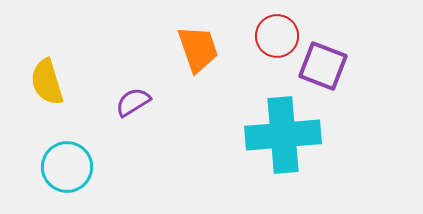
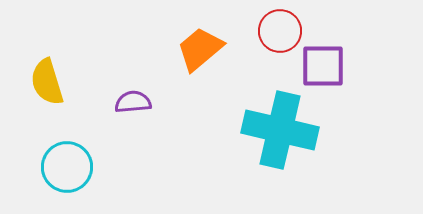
red circle: moved 3 px right, 5 px up
orange trapezoid: moved 2 px right; rotated 111 degrees counterclockwise
purple square: rotated 21 degrees counterclockwise
purple semicircle: rotated 27 degrees clockwise
cyan cross: moved 3 px left, 5 px up; rotated 18 degrees clockwise
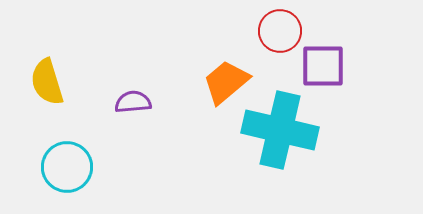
orange trapezoid: moved 26 px right, 33 px down
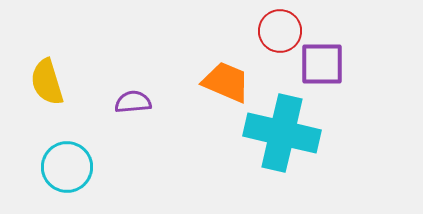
purple square: moved 1 px left, 2 px up
orange trapezoid: rotated 63 degrees clockwise
cyan cross: moved 2 px right, 3 px down
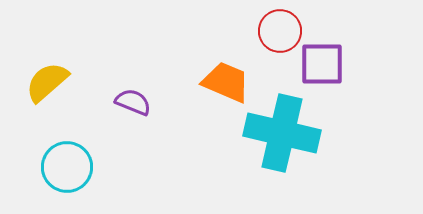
yellow semicircle: rotated 66 degrees clockwise
purple semicircle: rotated 27 degrees clockwise
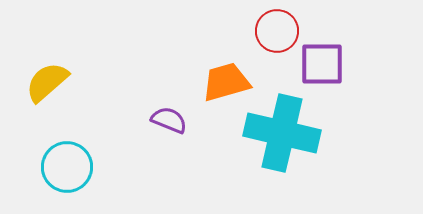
red circle: moved 3 px left
orange trapezoid: rotated 39 degrees counterclockwise
purple semicircle: moved 36 px right, 18 px down
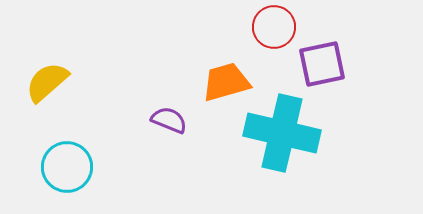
red circle: moved 3 px left, 4 px up
purple square: rotated 12 degrees counterclockwise
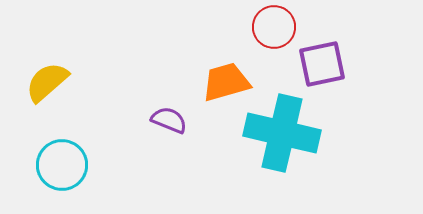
cyan circle: moved 5 px left, 2 px up
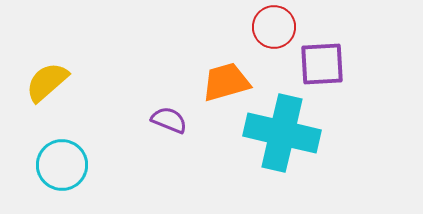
purple square: rotated 9 degrees clockwise
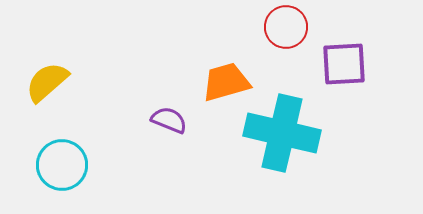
red circle: moved 12 px right
purple square: moved 22 px right
